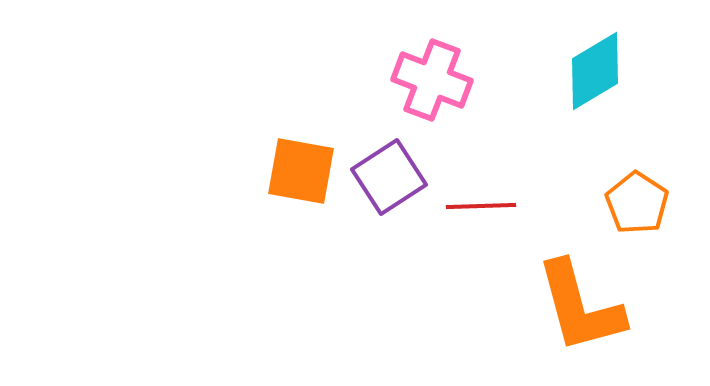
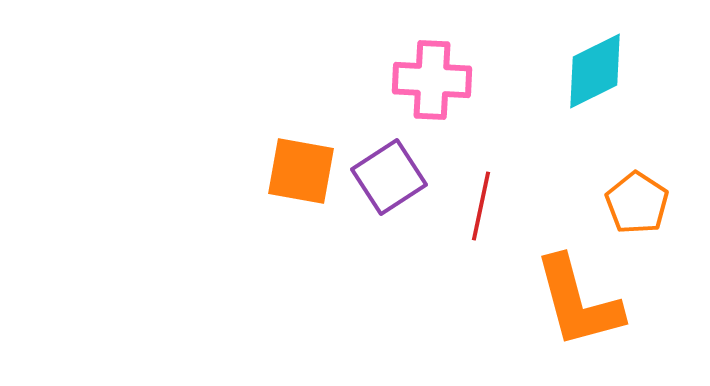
cyan diamond: rotated 4 degrees clockwise
pink cross: rotated 18 degrees counterclockwise
red line: rotated 76 degrees counterclockwise
orange L-shape: moved 2 px left, 5 px up
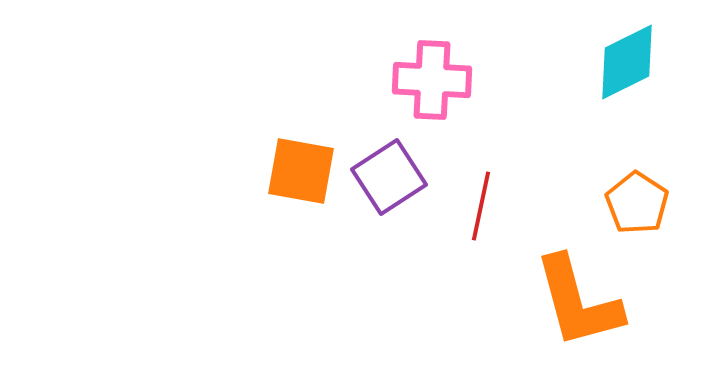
cyan diamond: moved 32 px right, 9 px up
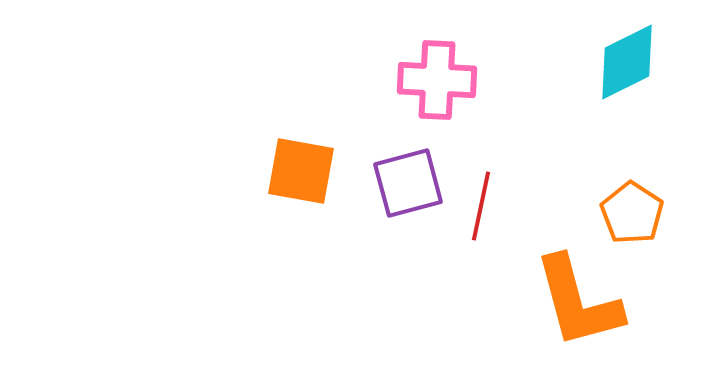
pink cross: moved 5 px right
purple square: moved 19 px right, 6 px down; rotated 18 degrees clockwise
orange pentagon: moved 5 px left, 10 px down
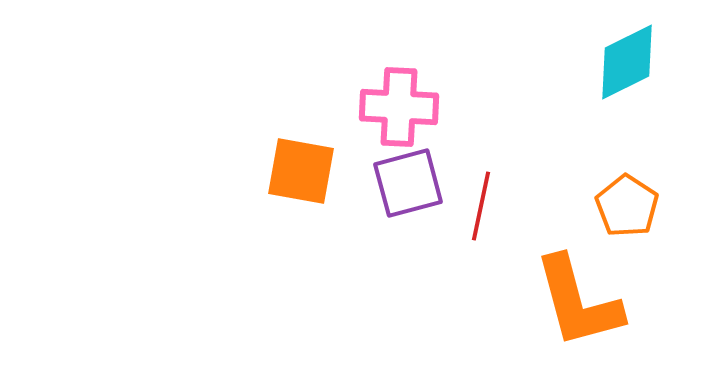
pink cross: moved 38 px left, 27 px down
orange pentagon: moved 5 px left, 7 px up
